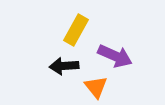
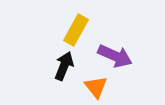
black arrow: rotated 116 degrees clockwise
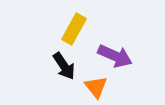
yellow rectangle: moved 2 px left, 1 px up
black arrow: rotated 124 degrees clockwise
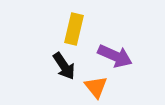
yellow rectangle: rotated 16 degrees counterclockwise
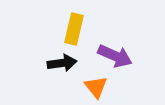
black arrow: moved 2 px left, 3 px up; rotated 64 degrees counterclockwise
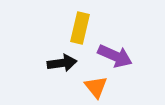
yellow rectangle: moved 6 px right, 1 px up
